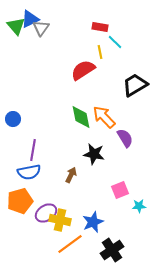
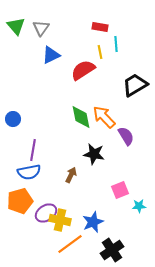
blue triangle: moved 21 px right, 36 px down
cyan line: moved 1 px right, 2 px down; rotated 42 degrees clockwise
purple semicircle: moved 1 px right, 2 px up
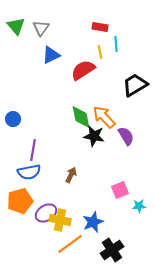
black star: moved 18 px up
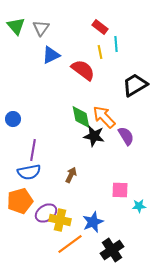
red rectangle: rotated 28 degrees clockwise
red semicircle: rotated 70 degrees clockwise
pink square: rotated 24 degrees clockwise
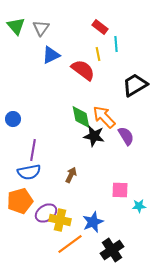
yellow line: moved 2 px left, 2 px down
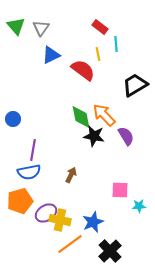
orange arrow: moved 2 px up
black cross: moved 2 px left, 1 px down; rotated 10 degrees counterclockwise
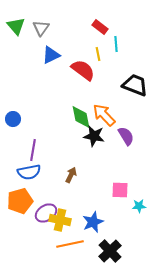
black trapezoid: rotated 52 degrees clockwise
orange line: rotated 24 degrees clockwise
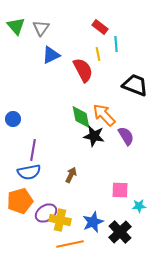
red semicircle: rotated 25 degrees clockwise
black cross: moved 10 px right, 19 px up
